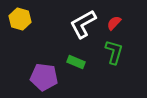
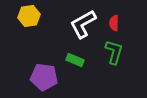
yellow hexagon: moved 9 px right, 3 px up; rotated 25 degrees counterclockwise
red semicircle: rotated 42 degrees counterclockwise
green rectangle: moved 1 px left, 2 px up
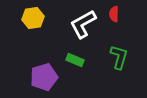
yellow hexagon: moved 4 px right, 2 px down
red semicircle: moved 9 px up
green L-shape: moved 5 px right, 5 px down
purple pentagon: rotated 24 degrees counterclockwise
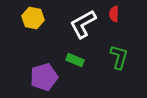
yellow hexagon: rotated 20 degrees clockwise
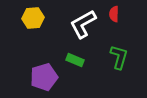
yellow hexagon: rotated 15 degrees counterclockwise
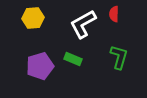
green rectangle: moved 2 px left, 1 px up
purple pentagon: moved 4 px left, 11 px up
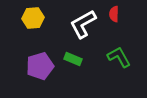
green L-shape: rotated 45 degrees counterclockwise
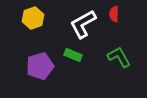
yellow hexagon: rotated 15 degrees counterclockwise
green rectangle: moved 4 px up
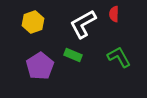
yellow hexagon: moved 4 px down
purple pentagon: rotated 16 degrees counterclockwise
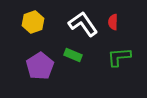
red semicircle: moved 1 px left, 8 px down
white L-shape: rotated 84 degrees clockwise
green L-shape: rotated 65 degrees counterclockwise
